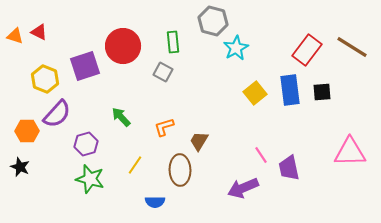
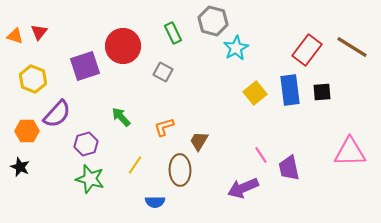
red triangle: rotated 42 degrees clockwise
green rectangle: moved 9 px up; rotated 20 degrees counterclockwise
yellow hexagon: moved 12 px left
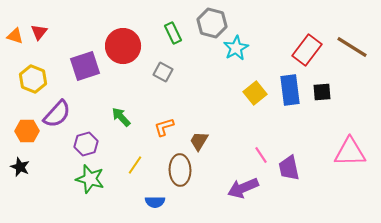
gray hexagon: moved 1 px left, 2 px down
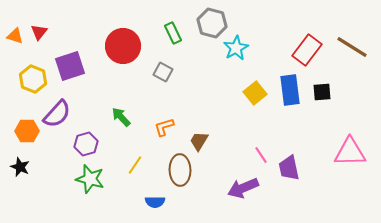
purple square: moved 15 px left
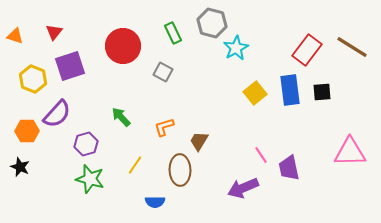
red triangle: moved 15 px right
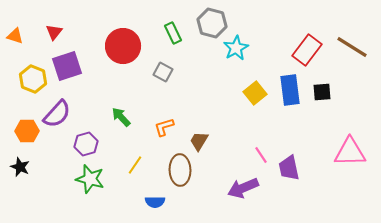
purple square: moved 3 px left
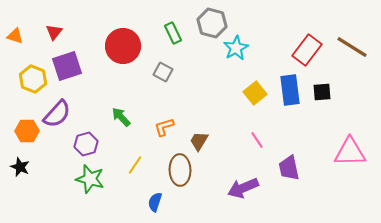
pink line: moved 4 px left, 15 px up
blue semicircle: rotated 108 degrees clockwise
